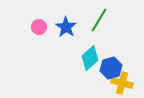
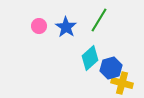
pink circle: moved 1 px up
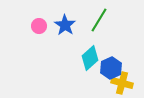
blue star: moved 1 px left, 2 px up
blue hexagon: rotated 10 degrees counterclockwise
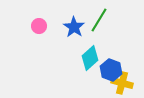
blue star: moved 9 px right, 2 px down
blue hexagon: moved 2 px down; rotated 15 degrees counterclockwise
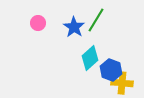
green line: moved 3 px left
pink circle: moved 1 px left, 3 px up
yellow cross: rotated 10 degrees counterclockwise
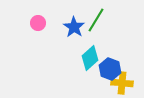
blue hexagon: moved 1 px left, 1 px up
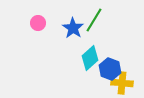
green line: moved 2 px left
blue star: moved 1 px left, 1 px down
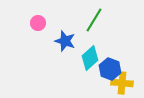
blue star: moved 8 px left, 13 px down; rotated 15 degrees counterclockwise
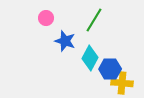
pink circle: moved 8 px right, 5 px up
cyan diamond: rotated 20 degrees counterclockwise
blue hexagon: rotated 20 degrees counterclockwise
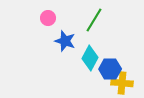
pink circle: moved 2 px right
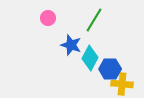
blue star: moved 6 px right, 4 px down
yellow cross: moved 1 px down
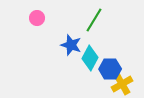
pink circle: moved 11 px left
yellow cross: rotated 35 degrees counterclockwise
